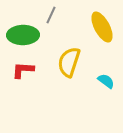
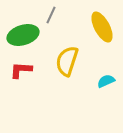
green ellipse: rotated 16 degrees counterclockwise
yellow semicircle: moved 2 px left, 1 px up
red L-shape: moved 2 px left
cyan semicircle: rotated 60 degrees counterclockwise
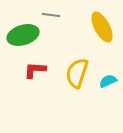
gray line: rotated 72 degrees clockwise
yellow semicircle: moved 10 px right, 12 px down
red L-shape: moved 14 px right
cyan semicircle: moved 2 px right
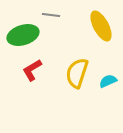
yellow ellipse: moved 1 px left, 1 px up
red L-shape: moved 3 px left; rotated 35 degrees counterclockwise
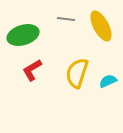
gray line: moved 15 px right, 4 px down
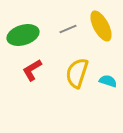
gray line: moved 2 px right, 10 px down; rotated 30 degrees counterclockwise
cyan semicircle: rotated 42 degrees clockwise
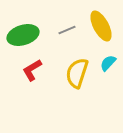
gray line: moved 1 px left, 1 px down
cyan semicircle: moved 18 px up; rotated 66 degrees counterclockwise
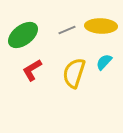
yellow ellipse: rotated 60 degrees counterclockwise
green ellipse: rotated 20 degrees counterclockwise
cyan semicircle: moved 4 px left, 1 px up
yellow semicircle: moved 3 px left
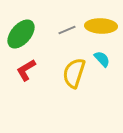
green ellipse: moved 2 px left, 1 px up; rotated 12 degrees counterclockwise
cyan semicircle: moved 2 px left, 3 px up; rotated 96 degrees clockwise
red L-shape: moved 6 px left
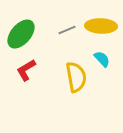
yellow semicircle: moved 2 px right, 4 px down; rotated 152 degrees clockwise
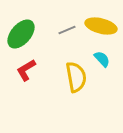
yellow ellipse: rotated 12 degrees clockwise
